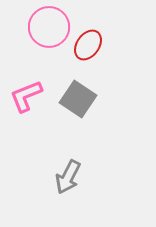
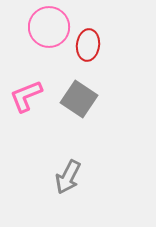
red ellipse: rotated 28 degrees counterclockwise
gray square: moved 1 px right
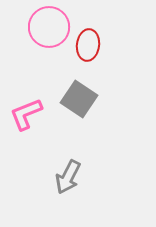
pink L-shape: moved 18 px down
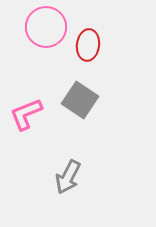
pink circle: moved 3 px left
gray square: moved 1 px right, 1 px down
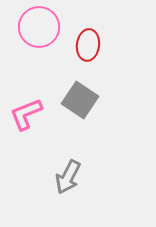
pink circle: moved 7 px left
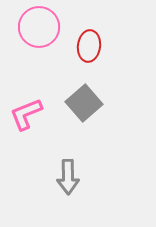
red ellipse: moved 1 px right, 1 px down
gray square: moved 4 px right, 3 px down; rotated 15 degrees clockwise
gray arrow: rotated 28 degrees counterclockwise
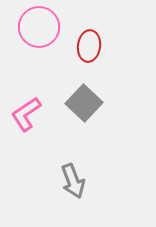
gray square: rotated 6 degrees counterclockwise
pink L-shape: rotated 12 degrees counterclockwise
gray arrow: moved 5 px right, 4 px down; rotated 20 degrees counterclockwise
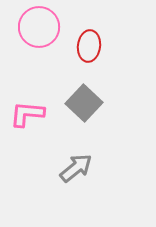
pink L-shape: moved 1 px right; rotated 39 degrees clockwise
gray arrow: moved 3 px right, 13 px up; rotated 108 degrees counterclockwise
